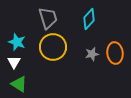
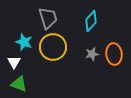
cyan diamond: moved 2 px right, 2 px down
cyan star: moved 7 px right
orange ellipse: moved 1 px left, 1 px down
green triangle: rotated 12 degrees counterclockwise
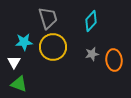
cyan star: rotated 24 degrees counterclockwise
orange ellipse: moved 6 px down
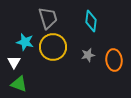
cyan diamond: rotated 35 degrees counterclockwise
cyan star: moved 1 px right; rotated 18 degrees clockwise
gray star: moved 4 px left, 1 px down
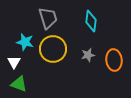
yellow circle: moved 2 px down
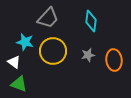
gray trapezoid: rotated 60 degrees clockwise
yellow circle: moved 2 px down
white triangle: rotated 24 degrees counterclockwise
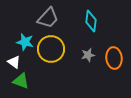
yellow circle: moved 2 px left, 2 px up
orange ellipse: moved 2 px up
green triangle: moved 2 px right, 3 px up
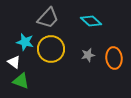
cyan diamond: rotated 55 degrees counterclockwise
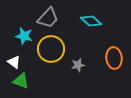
cyan star: moved 1 px left, 6 px up
gray star: moved 10 px left, 10 px down
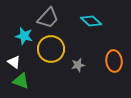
orange ellipse: moved 3 px down
